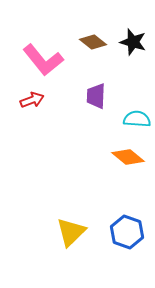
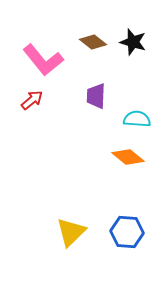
red arrow: rotated 20 degrees counterclockwise
blue hexagon: rotated 16 degrees counterclockwise
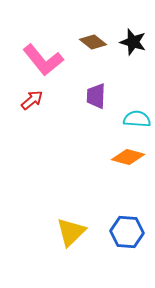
orange diamond: rotated 24 degrees counterclockwise
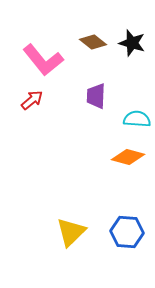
black star: moved 1 px left, 1 px down
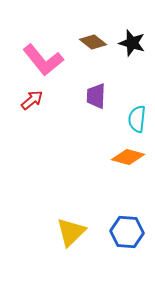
cyan semicircle: rotated 88 degrees counterclockwise
